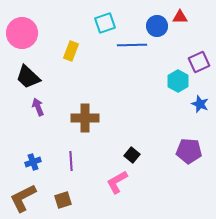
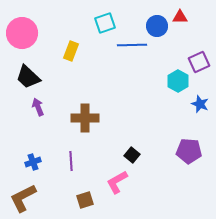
brown square: moved 22 px right
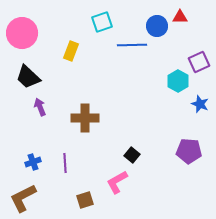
cyan square: moved 3 px left, 1 px up
purple arrow: moved 2 px right
purple line: moved 6 px left, 2 px down
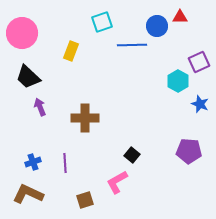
brown L-shape: moved 5 px right, 4 px up; rotated 52 degrees clockwise
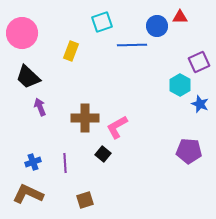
cyan hexagon: moved 2 px right, 4 px down
black square: moved 29 px left, 1 px up
pink L-shape: moved 55 px up
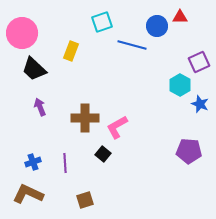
blue line: rotated 16 degrees clockwise
black trapezoid: moved 6 px right, 8 px up
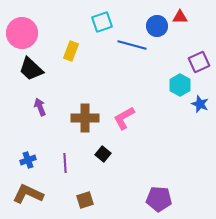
black trapezoid: moved 3 px left
pink L-shape: moved 7 px right, 9 px up
purple pentagon: moved 30 px left, 48 px down
blue cross: moved 5 px left, 2 px up
